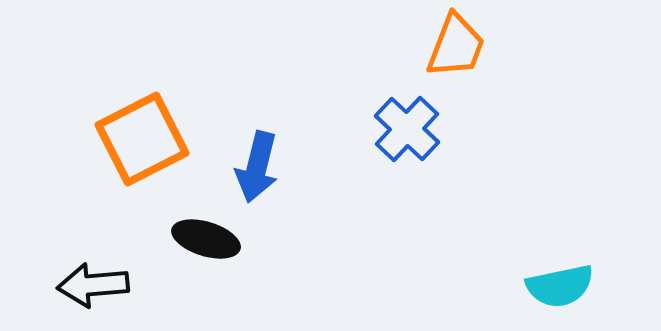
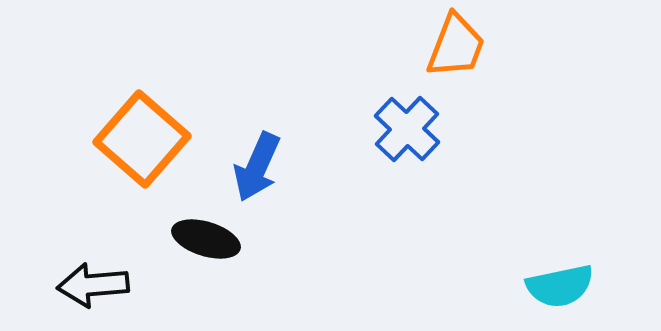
orange square: rotated 22 degrees counterclockwise
blue arrow: rotated 10 degrees clockwise
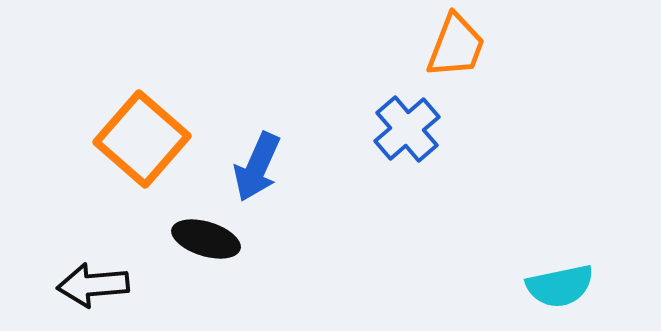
blue cross: rotated 6 degrees clockwise
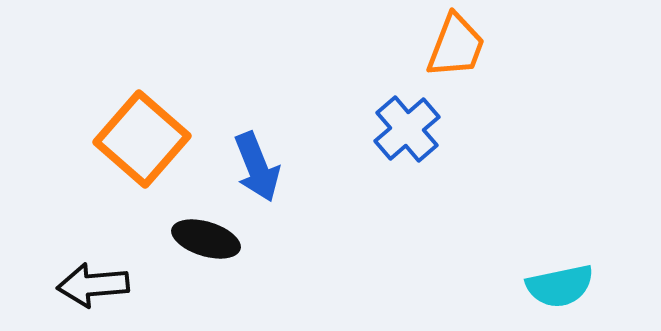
blue arrow: rotated 46 degrees counterclockwise
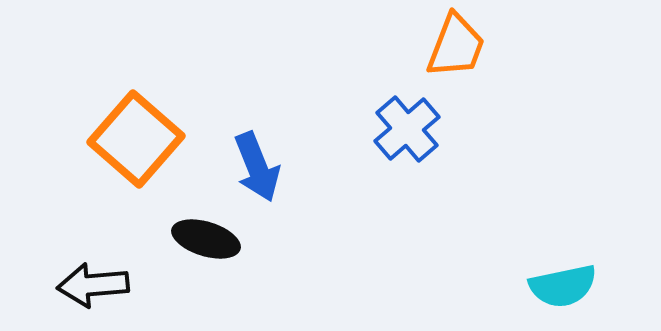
orange square: moved 6 px left
cyan semicircle: moved 3 px right
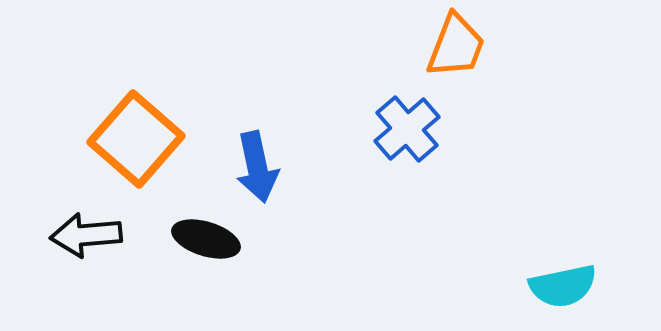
blue arrow: rotated 10 degrees clockwise
black arrow: moved 7 px left, 50 px up
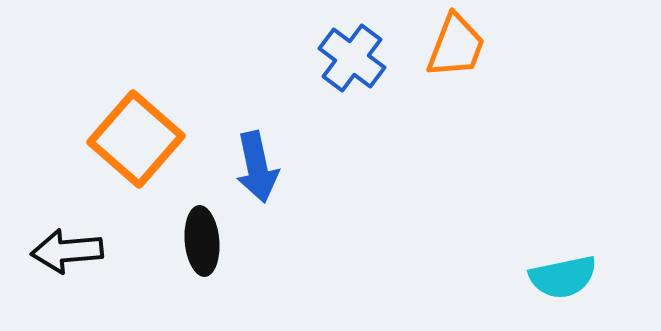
blue cross: moved 55 px left, 71 px up; rotated 12 degrees counterclockwise
black arrow: moved 19 px left, 16 px down
black ellipse: moved 4 px left, 2 px down; rotated 68 degrees clockwise
cyan semicircle: moved 9 px up
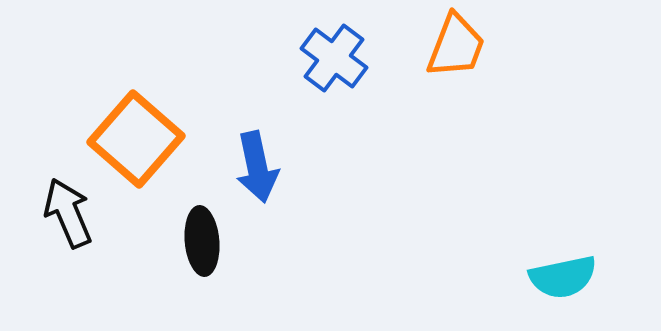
blue cross: moved 18 px left
black arrow: moved 1 px right, 38 px up; rotated 72 degrees clockwise
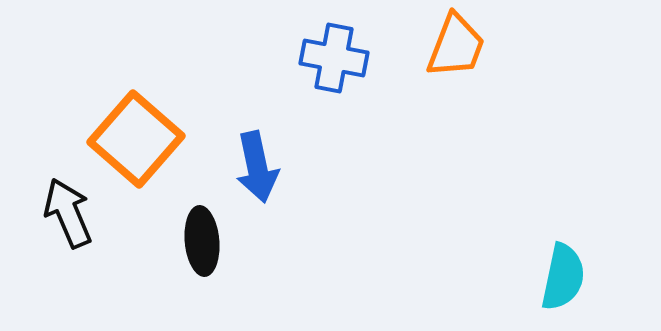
blue cross: rotated 26 degrees counterclockwise
cyan semicircle: rotated 66 degrees counterclockwise
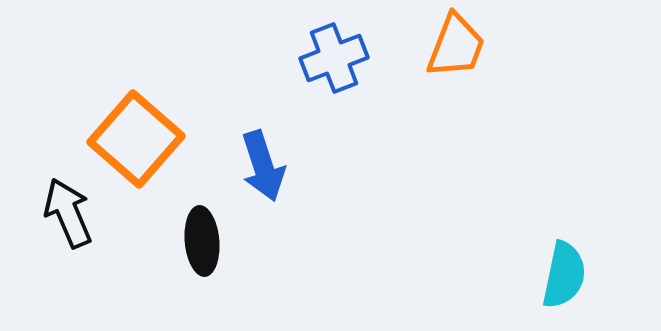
blue cross: rotated 32 degrees counterclockwise
blue arrow: moved 6 px right, 1 px up; rotated 6 degrees counterclockwise
cyan semicircle: moved 1 px right, 2 px up
